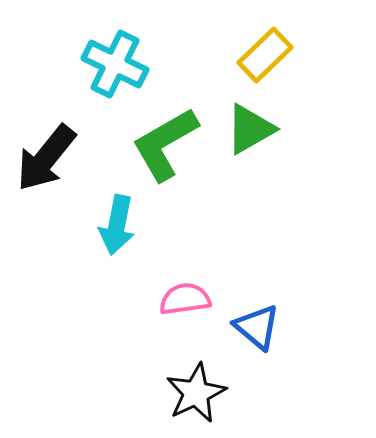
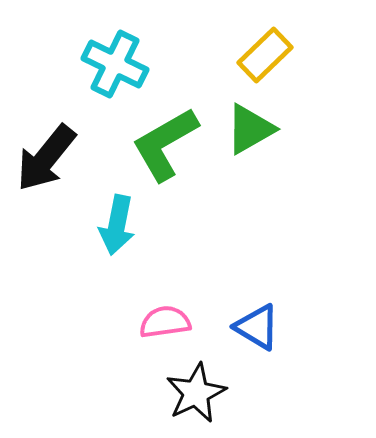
pink semicircle: moved 20 px left, 23 px down
blue triangle: rotated 9 degrees counterclockwise
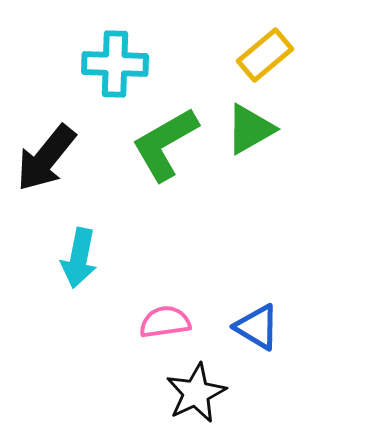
yellow rectangle: rotated 4 degrees clockwise
cyan cross: rotated 24 degrees counterclockwise
cyan arrow: moved 38 px left, 33 px down
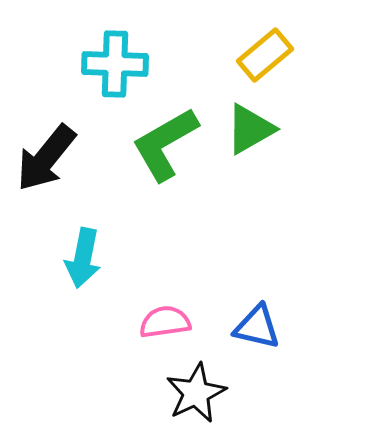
cyan arrow: moved 4 px right
blue triangle: rotated 18 degrees counterclockwise
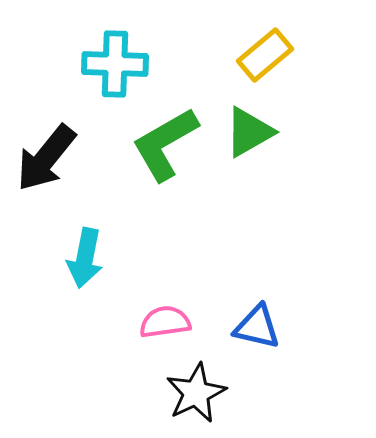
green triangle: moved 1 px left, 3 px down
cyan arrow: moved 2 px right
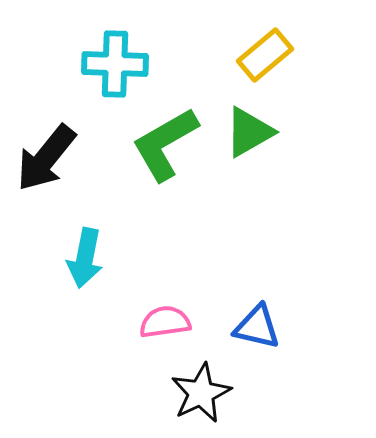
black star: moved 5 px right
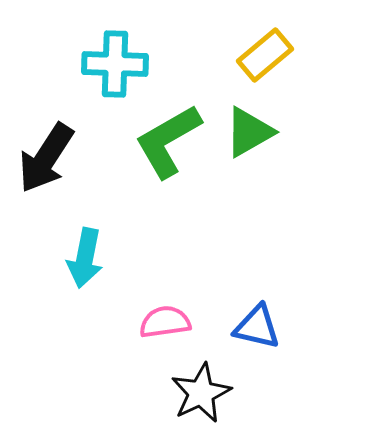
green L-shape: moved 3 px right, 3 px up
black arrow: rotated 6 degrees counterclockwise
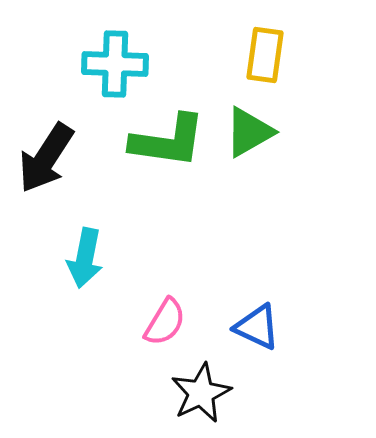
yellow rectangle: rotated 42 degrees counterclockwise
green L-shape: rotated 142 degrees counterclockwise
pink semicircle: rotated 129 degrees clockwise
blue triangle: rotated 12 degrees clockwise
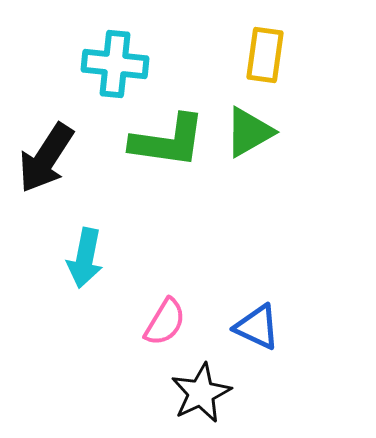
cyan cross: rotated 4 degrees clockwise
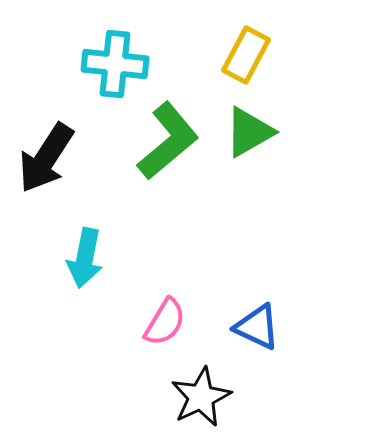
yellow rectangle: moved 19 px left; rotated 20 degrees clockwise
green L-shape: rotated 48 degrees counterclockwise
black star: moved 4 px down
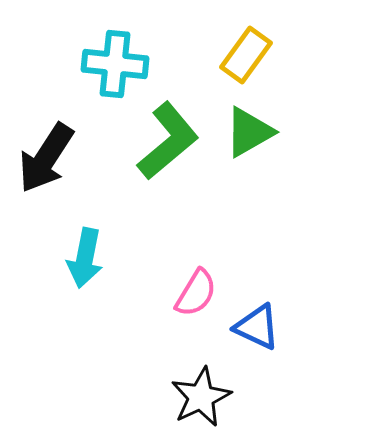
yellow rectangle: rotated 8 degrees clockwise
pink semicircle: moved 31 px right, 29 px up
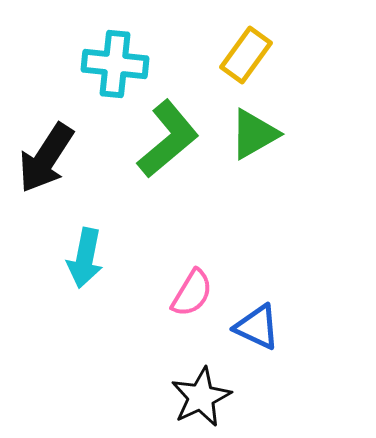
green triangle: moved 5 px right, 2 px down
green L-shape: moved 2 px up
pink semicircle: moved 4 px left
